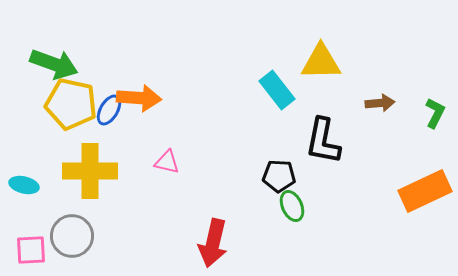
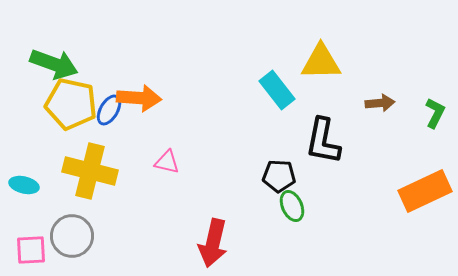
yellow cross: rotated 14 degrees clockwise
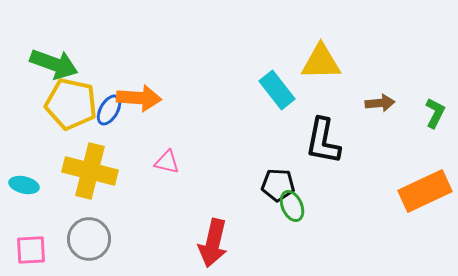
black pentagon: moved 1 px left, 9 px down
gray circle: moved 17 px right, 3 px down
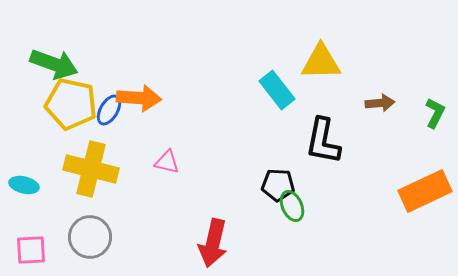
yellow cross: moved 1 px right, 2 px up
gray circle: moved 1 px right, 2 px up
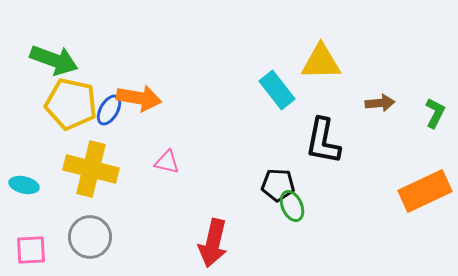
green arrow: moved 4 px up
orange arrow: rotated 6 degrees clockwise
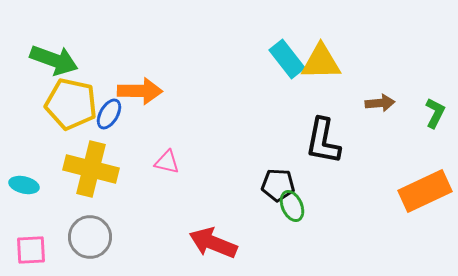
cyan rectangle: moved 10 px right, 31 px up
orange arrow: moved 1 px right, 7 px up; rotated 9 degrees counterclockwise
blue ellipse: moved 4 px down
red arrow: rotated 99 degrees clockwise
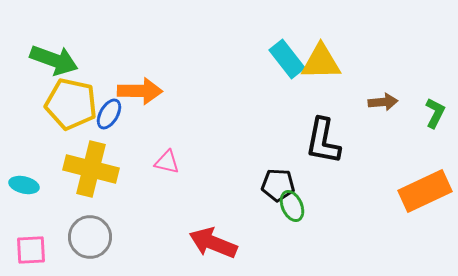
brown arrow: moved 3 px right, 1 px up
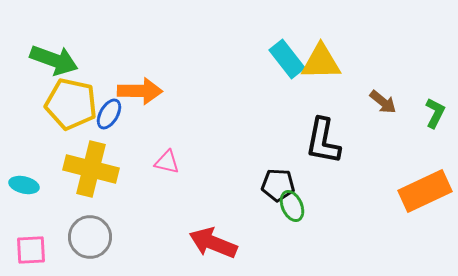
brown arrow: rotated 44 degrees clockwise
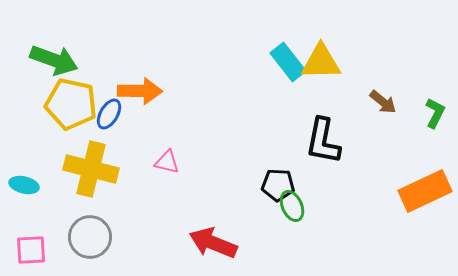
cyan rectangle: moved 1 px right, 3 px down
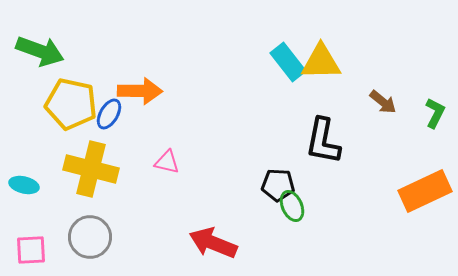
green arrow: moved 14 px left, 9 px up
